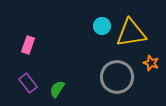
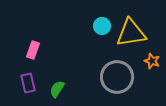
pink rectangle: moved 5 px right, 5 px down
orange star: moved 1 px right, 2 px up
purple rectangle: rotated 24 degrees clockwise
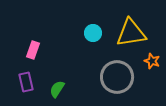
cyan circle: moved 9 px left, 7 px down
purple rectangle: moved 2 px left, 1 px up
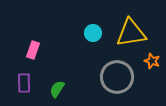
purple rectangle: moved 2 px left, 1 px down; rotated 12 degrees clockwise
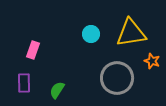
cyan circle: moved 2 px left, 1 px down
gray circle: moved 1 px down
green semicircle: moved 1 px down
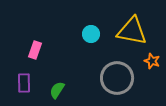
yellow triangle: moved 1 px right, 2 px up; rotated 20 degrees clockwise
pink rectangle: moved 2 px right
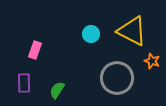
yellow triangle: rotated 16 degrees clockwise
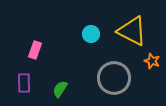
gray circle: moved 3 px left
green semicircle: moved 3 px right, 1 px up
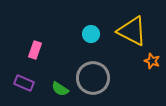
gray circle: moved 21 px left
purple rectangle: rotated 66 degrees counterclockwise
green semicircle: rotated 90 degrees counterclockwise
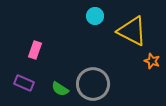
cyan circle: moved 4 px right, 18 px up
gray circle: moved 6 px down
